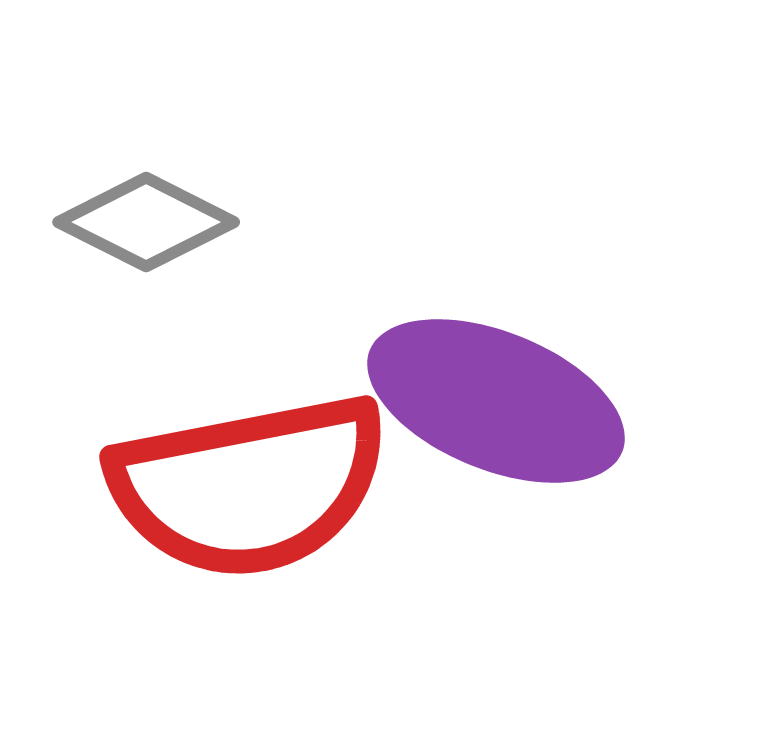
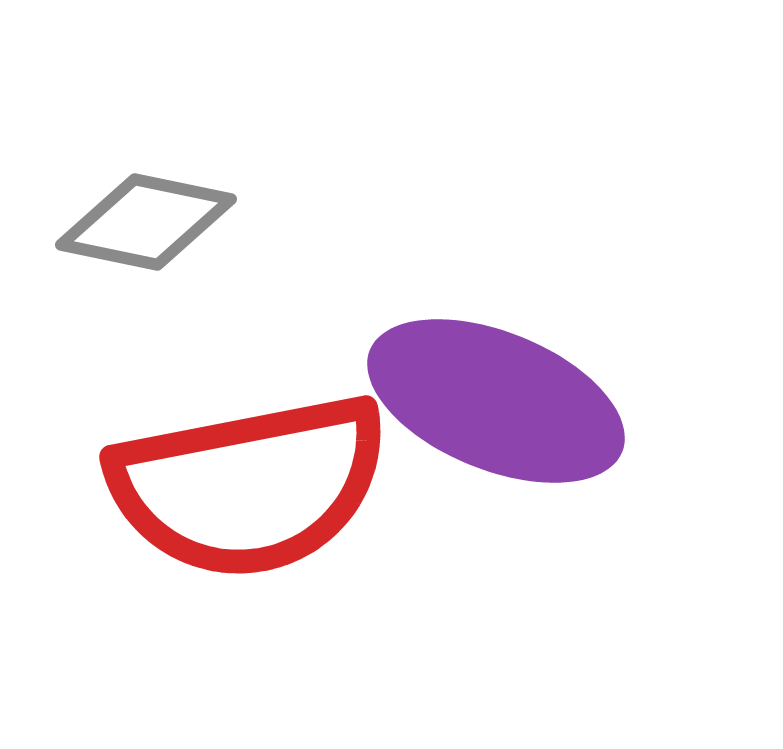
gray diamond: rotated 15 degrees counterclockwise
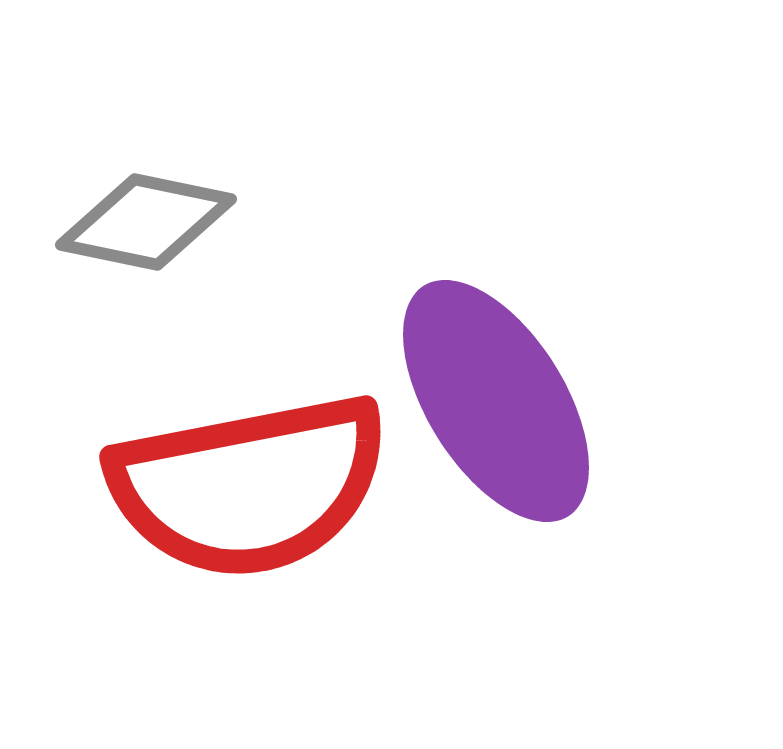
purple ellipse: rotated 36 degrees clockwise
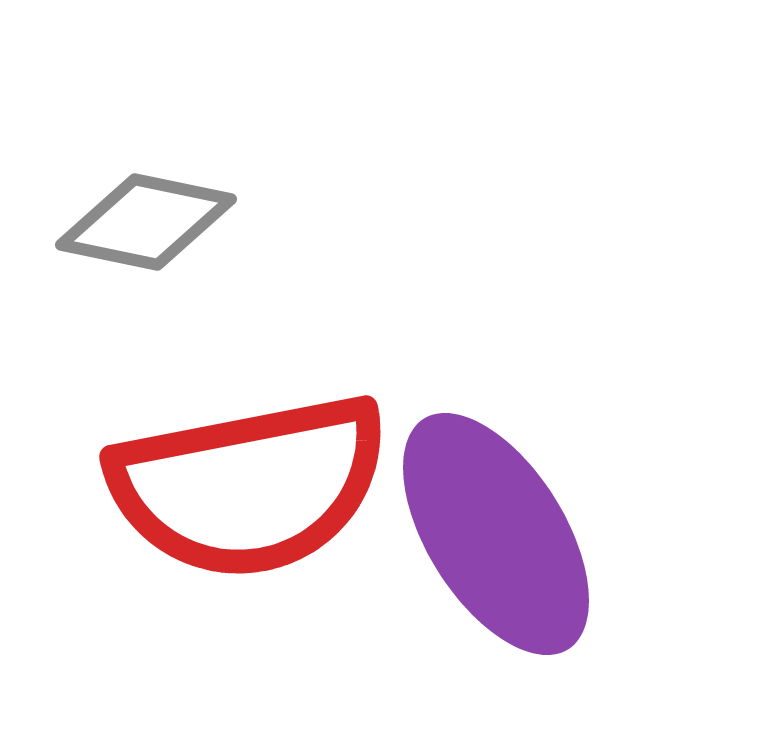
purple ellipse: moved 133 px down
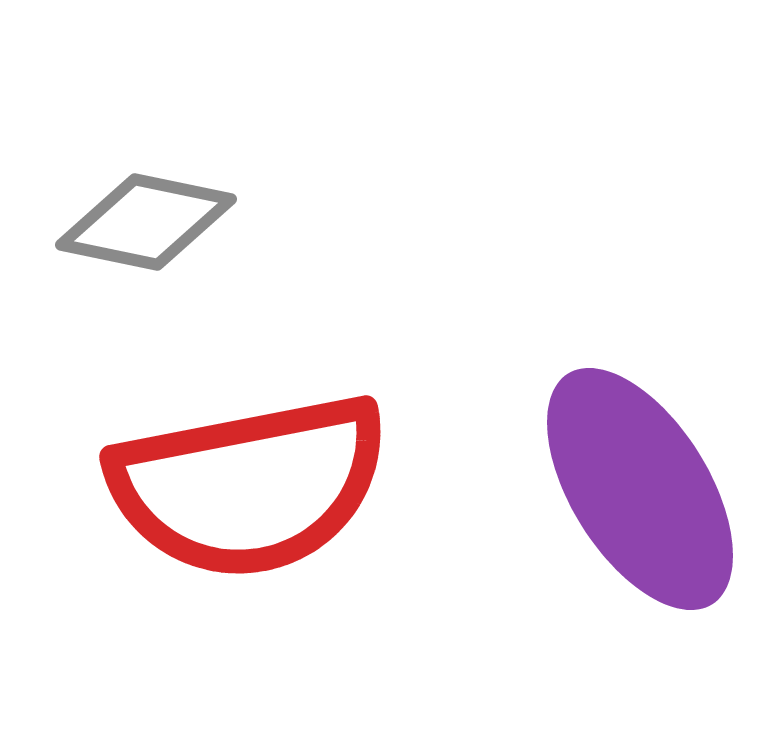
purple ellipse: moved 144 px right, 45 px up
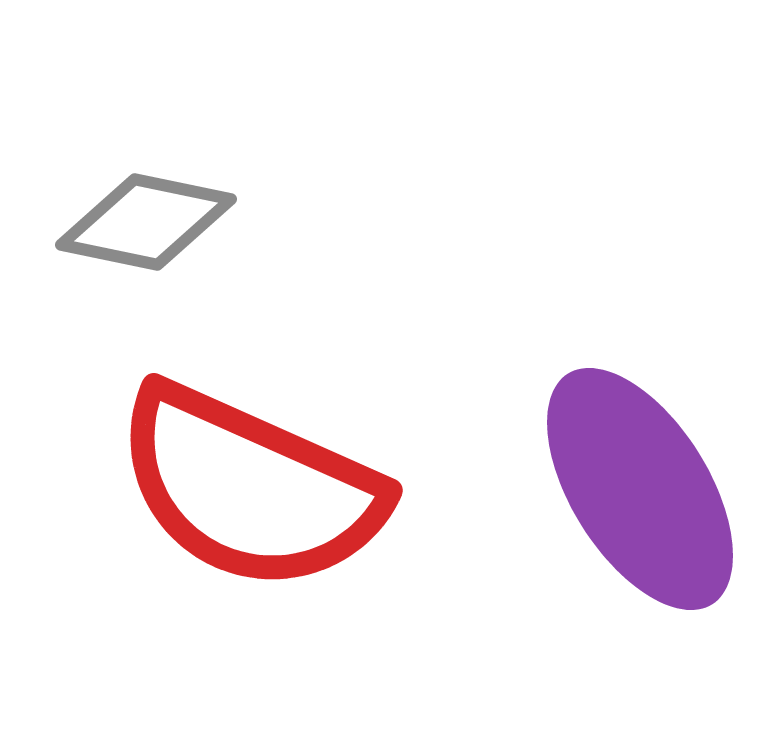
red semicircle: moved 1 px right, 2 px down; rotated 35 degrees clockwise
